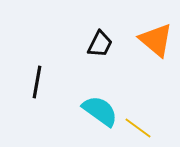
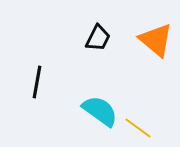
black trapezoid: moved 2 px left, 6 px up
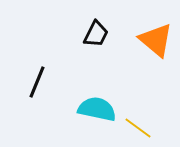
black trapezoid: moved 2 px left, 4 px up
black line: rotated 12 degrees clockwise
cyan semicircle: moved 3 px left, 2 px up; rotated 24 degrees counterclockwise
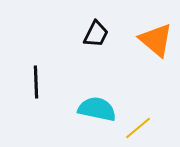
black line: moved 1 px left; rotated 24 degrees counterclockwise
yellow line: rotated 76 degrees counterclockwise
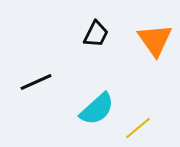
orange triangle: moved 1 px left; rotated 15 degrees clockwise
black line: rotated 68 degrees clockwise
cyan semicircle: rotated 126 degrees clockwise
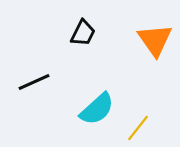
black trapezoid: moved 13 px left, 1 px up
black line: moved 2 px left
yellow line: rotated 12 degrees counterclockwise
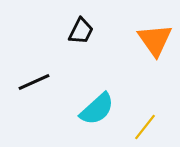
black trapezoid: moved 2 px left, 2 px up
yellow line: moved 7 px right, 1 px up
